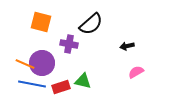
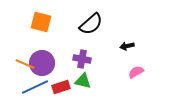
purple cross: moved 13 px right, 15 px down
blue line: moved 3 px right, 3 px down; rotated 36 degrees counterclockwise
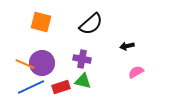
blue line: moved 4 px left
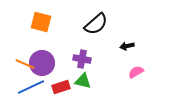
black semicircle: moved 5 px right
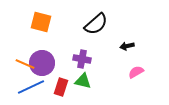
red rectangle: rotated 54 degrees counterclockwise
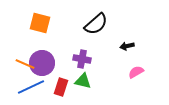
orange square: moved 1 px left, 1 px down
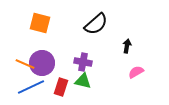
black arrow: rotated 112 degrees clockwise
purple cross: moved 1 px right, 3 px down
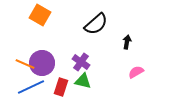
orange square: moved 8 px up; rotated 15 degrees clockwise
black arrow: moved 4 px up
purple cross: moved 2 px left; rotated 24 degrees clockwise
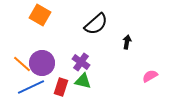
orange line: moved 3 px left; rotated 18 degrees clockwise
pink semicircle: moved 14 px right, 4 px down
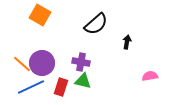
purple cross: rotated 24 degrees counterclockwise
pink semicircle: rotated 21 degrees clockwise
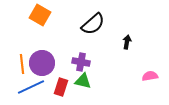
black semicircle: moved 3 px left
orange line: rotated 42 degrees clockwise
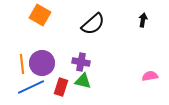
black arrow: moved 16 px right, 22 px up
